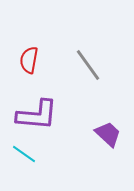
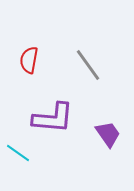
purple L-shape: moved 16 px right, 3 px down
purple trapezoid: rotated 12 degrees clockwise
cyan line: moved 6 px left, 1 px up
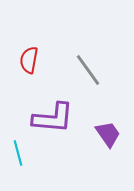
gray line: moved 5 px down
cyan line: rotated 40 degrees clockwise
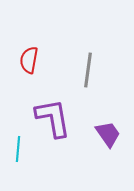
gray line: rotated 44 degrees clockwise
purple L-shape: rotated 105 degrees counterclockwise
cyan line: moved 4 px up; rotated 20 degrees clockwise
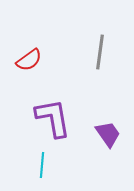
red semicircle: rotated 136 degrees counterclockwise
gray line: moved 12 px right, 18 px up
cyan line: moved 24 px right, 16 px down
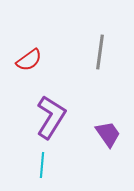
purple L-shape: moved 2 px left, 1 px up; rotated 42 degrees clockwise
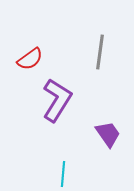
red semicircle: moved 1 px right, 1 px up
purple L-shape: moved 6 px right, 17 px up
cyan line: moved 21 px right, 9 px down
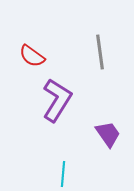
gray line: rotated 16 degrees counterclockwise
red semicircle: moved 2 px right, 3 px up; rotated 72 degrees clockwise
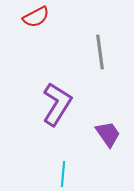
red semicircle: moved 4 px right, 39 px up; rotated 64 degrees counterclockwise
purple L-shape: moved 4 px down
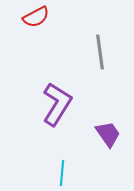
cyan line: moved 1 px left, 1 px up
